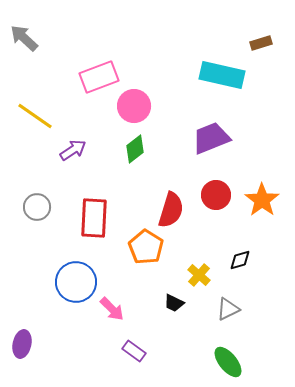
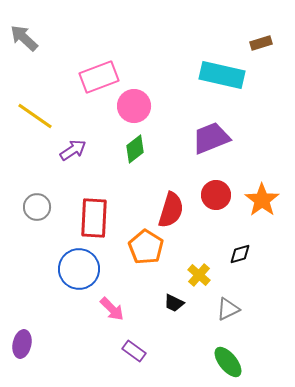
black diamond: moved 6 px up
blue circle: moved 3 px right, 13 px up
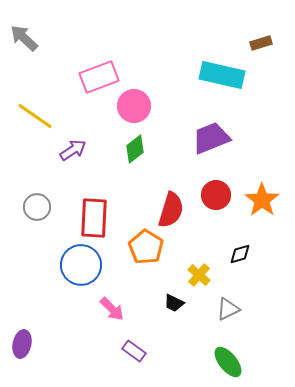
blue circle: moved 2 px right, 4 px up
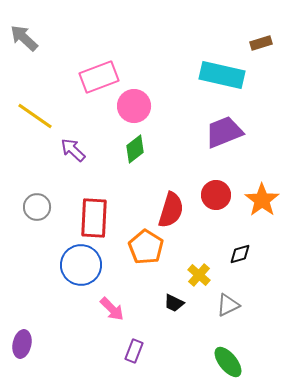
purple trapezoid: moved 13 px right, 6 px up
purple arrow: rotated 104 degrees counterclockwise
gray triangle: moved 4 px up
purple rectangle: rotated 75 degrees clockwise
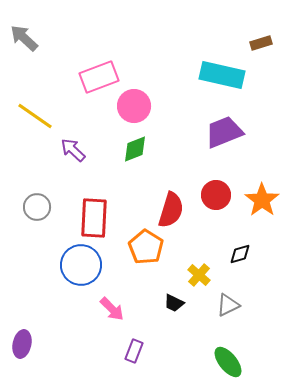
green diamond: rotated 16 degrees clockwise
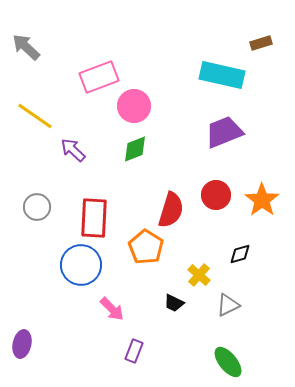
gray arrow: moved 2 px right, 9 px down
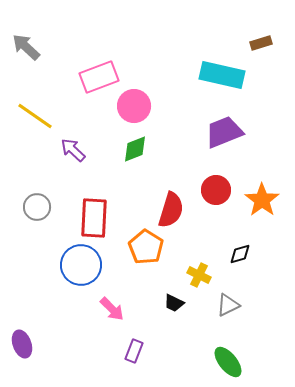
red circle: moved 5 px up
yellow cross: rotated 15 degrees counterclockwise
purple ellipse: rotated 32 degrees counterclockwise
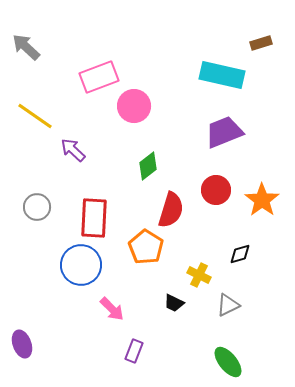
green diamond: moved 13 px right, 17 px down; rotated 16 degrees counterclockwise
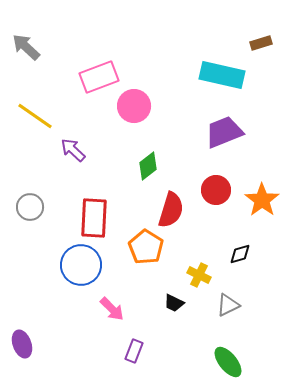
gray circle: moved 7 px left
